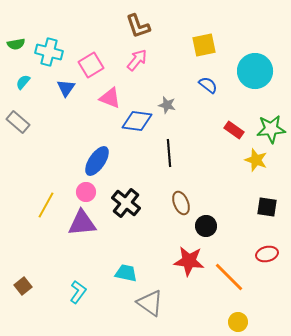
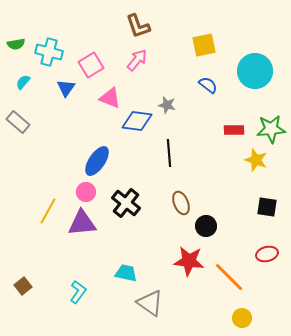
red rectangle: rotated 36 degrees counterclockwise
yellow line: moved 2 px right, 6 px down
yellow circle: moved 4 px right, 4 px up
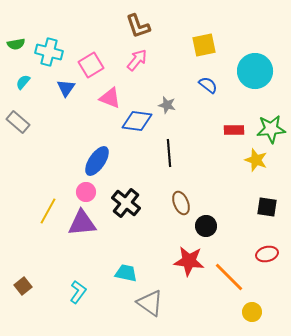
yellow circle: moved 10 px right, 6 px up
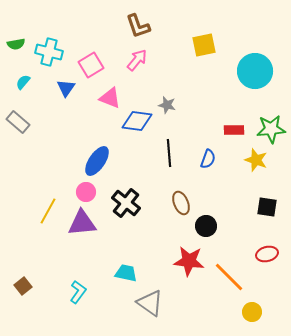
blue semicircle: moved 74 px down; rotated 72 degrees clockwise
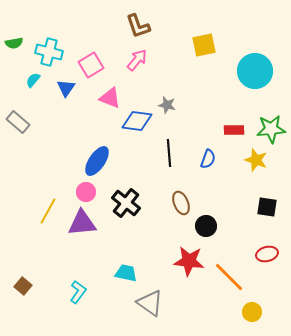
green semicircle: moved 2 px left, 1 px up
cyan semicircle: moved 10 px right, 2 px up
brown square: rotated 12 degrees counterclockwise
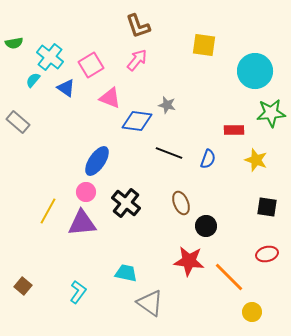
yellow square: rotated 20 degrees clockwise
cyan cross: moved 1 px right, 5 px down; rotated 24 degrees clockwise
blue triangle: rotated 30 degrees counterclockwise
green star: moved 16 px up
black line: rotated 64 degrees counterclockwise
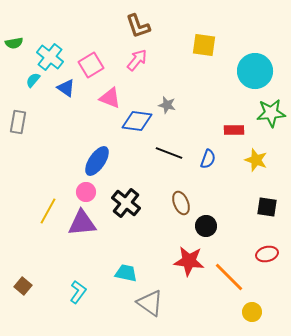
gray rectangle: rotated 60 degrees clockwise
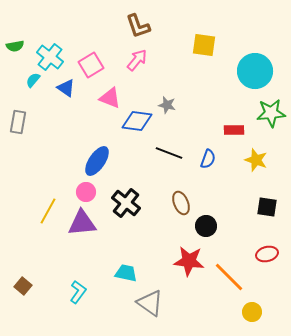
green semicircle: moved 1 px right, 3 px down
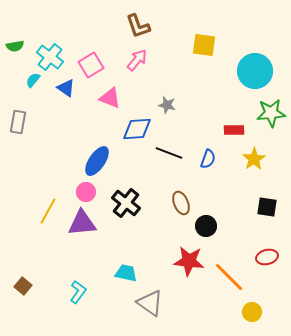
blue diamond: moved 8 px down; rotated 12 degrees counterclockwise
yellow star: moved 2 px left, 1 px up; rotated 20 degrees clockwise
red ellipse: moved 3 px down
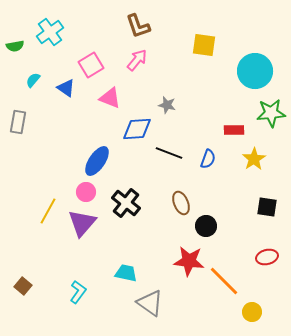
cyan cross: moved 25 px up; rotated 16 degrees clockwise
purple triangle: rotated 44 degrees counterclockwise
orange line: moved 5 px left, 4 px down
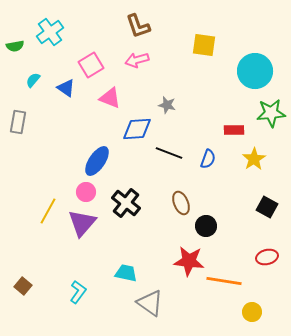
pink arrow: rotated 145 degrees counterclockwise
black square: rotated 20 degrees clockwise
orange line: rotated 36 degrees counterclockwise
